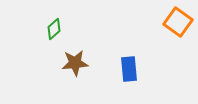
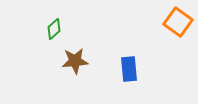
brown star: moved 2 px up
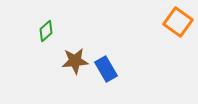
green diamond: moved 8 px left, 2 px down
blue rectangle: moved 23 px left; rotated 25 degrees counterclockwise
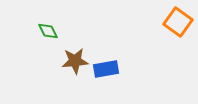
green diamond: moved 2 px right; rotated 75 degrees counterclockwise
blue rectangle: rotated 70 degrees counterclockwise
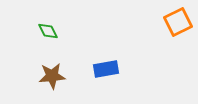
orange square: rotated 28 degrees clockwise
brown star: moved 23 px left, 15 px down
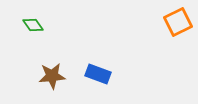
green diamond: moved 15 px left, 6 px up; rotated 10 degrees counterclockwise
blue rectangle: moved 8 px left, 5 px down; rotated 30 degrees clockwise
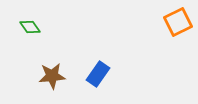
green diamond: moved 3 px left, 2 px down
blue rectangle: rotated 75 degrees counterclockwise
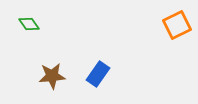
orange square: moved 1 px left, 3 px down
green diamond: moved 1 px left, 3 px up
